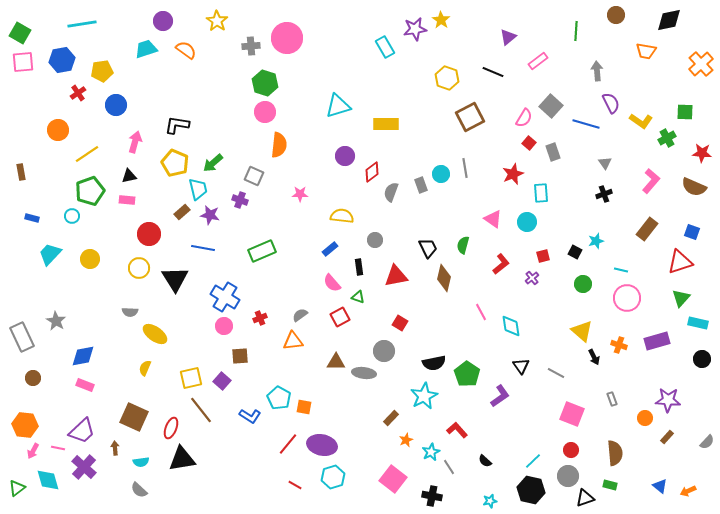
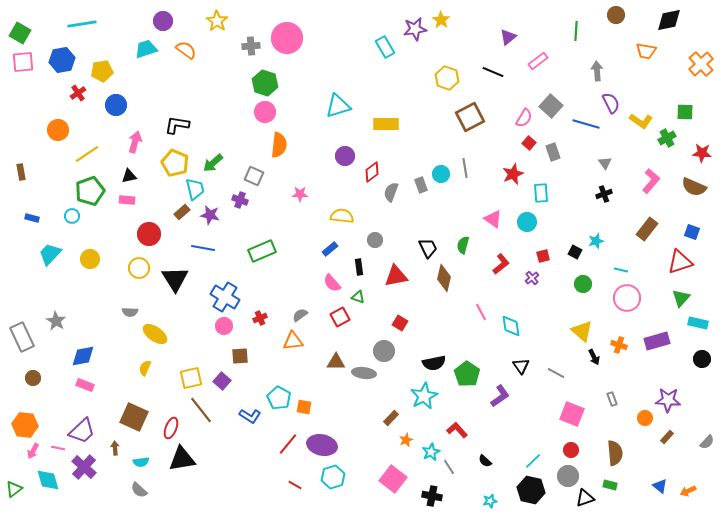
cyan trapezoid at (198, 189): moved 3 px left
green triangle at (17, 488): moved 3 px left, 1 px down
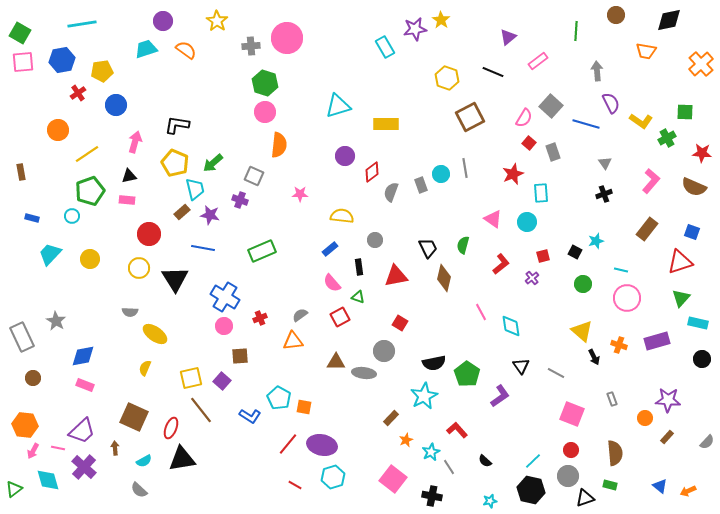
cyan semicircle at (141, 462): moved 3 px right, 1 px up; rotated 21 degrees counterclockwise
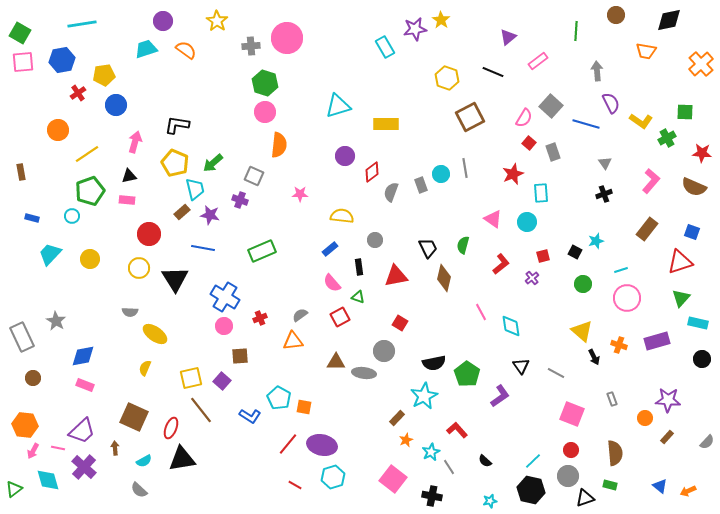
yellow pentagon at (102, 71): moved 2 px right, 4 px down
cyan line at (621, 270): rotated 32 degrees counterclockwise
brown rectangle at (391, 418): moved 6 px right
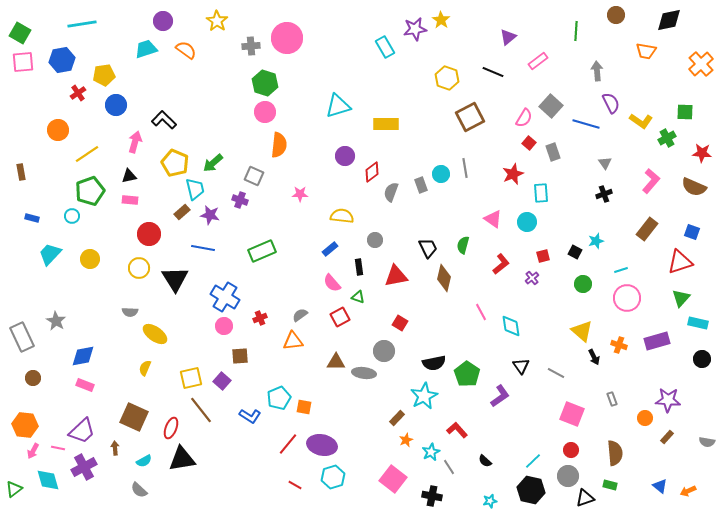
black L-shape at (177, 125): moved 13 px left, 5 px up; rotated 35 degrees clockwise
pink rectangle at (127, 200): moved 3 px right
cyan pentagon at (279, 398): rotated 20 degrees clockwise
gray semicircle at (707, 442): rotated 56 degrees clockwise
purple cross at (84, 467): rotated 20 degrees clockwise
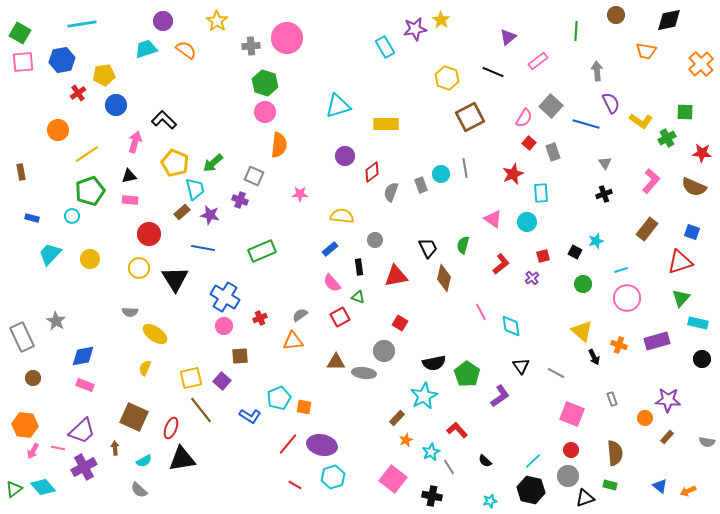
cyan diamond at (48, 480): moved 5 px left, 7 px down; rotated 25 degrees counterclockwise
